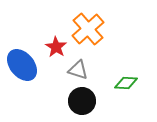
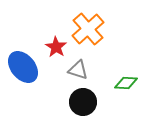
blue ellipse: moved 1 px right, 2 px down
black circle: moved 1 px right, 1 px down
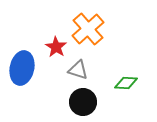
blue ellipse: moved 1 px left, 1 px down; rotated 52 degrees clockwise
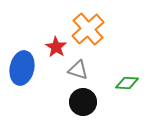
green diamond: moved 1 px right
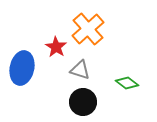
gray triangle: moved 2 px right
green diamond: rotated 35 degrees clockwise
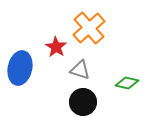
orange cross: moved 1 px right, 1 px up
blue ellipse: moved 2 px left
green diamond: rotated 25 degrees counterclockwise
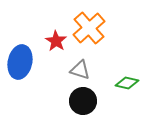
red star: moved 6 px up
blue ellipse: moved 6 px up
black circle: moved 1 px up
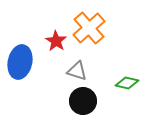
gray triangle: moved 3 px left, 1 px down
